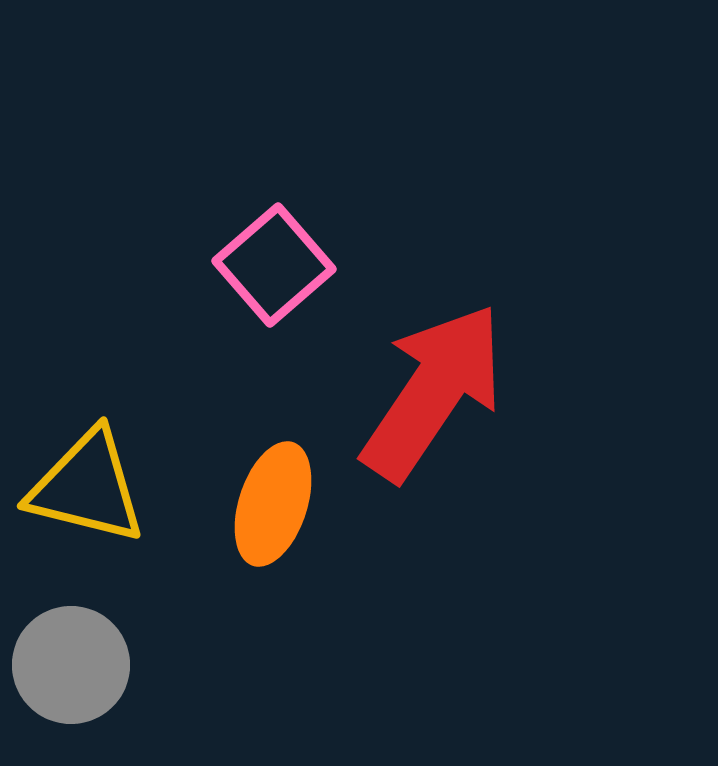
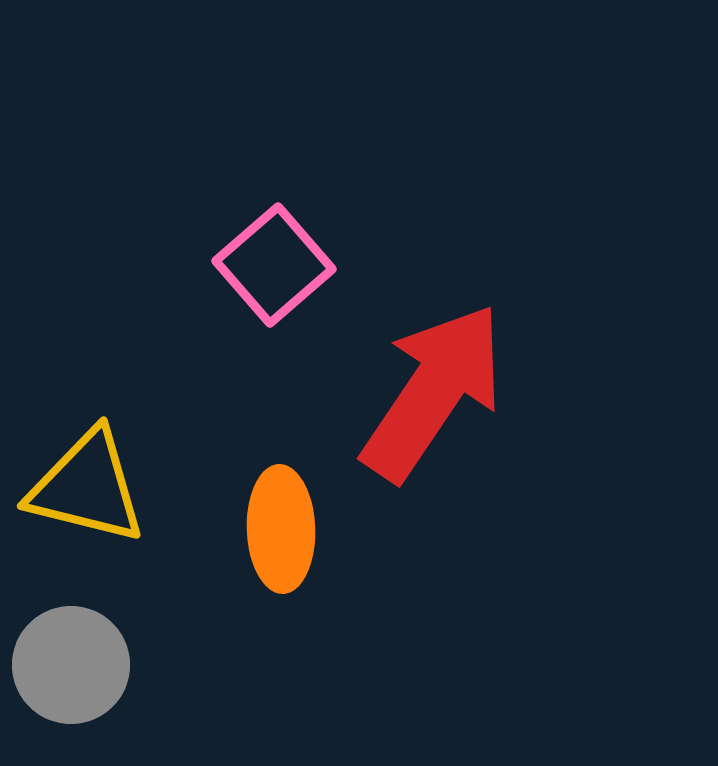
orange ellipse: moved 8 px right, 25 px down; rotated 20 degrees counterclockwise
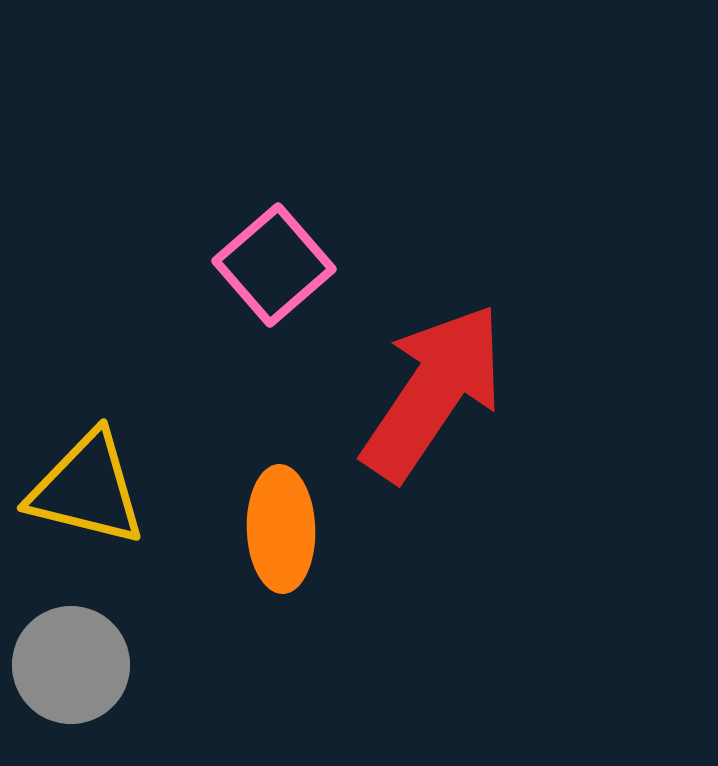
yellow triangle: moved 2 px down
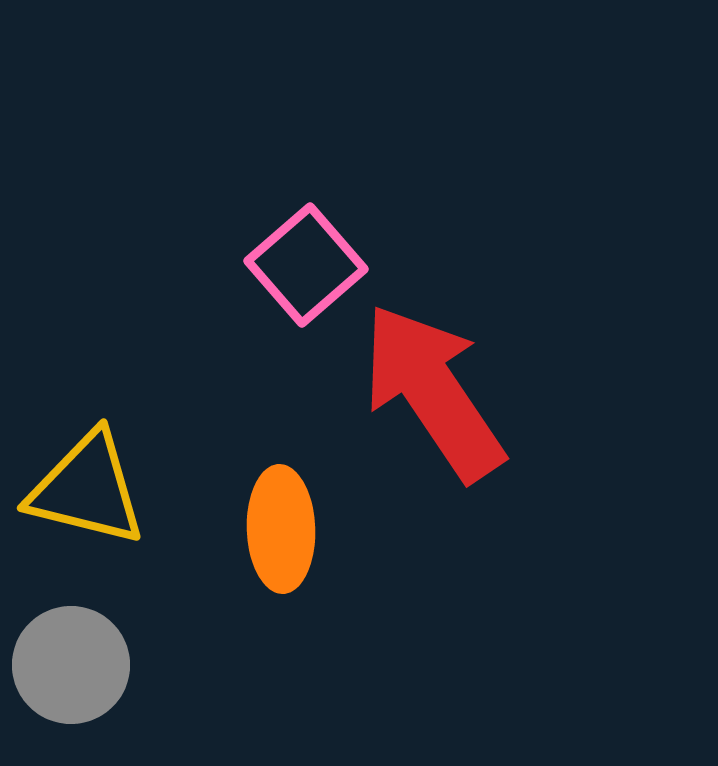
pink square: moved 32 px right
red arrow: rotated 68 degrees counterclockwise
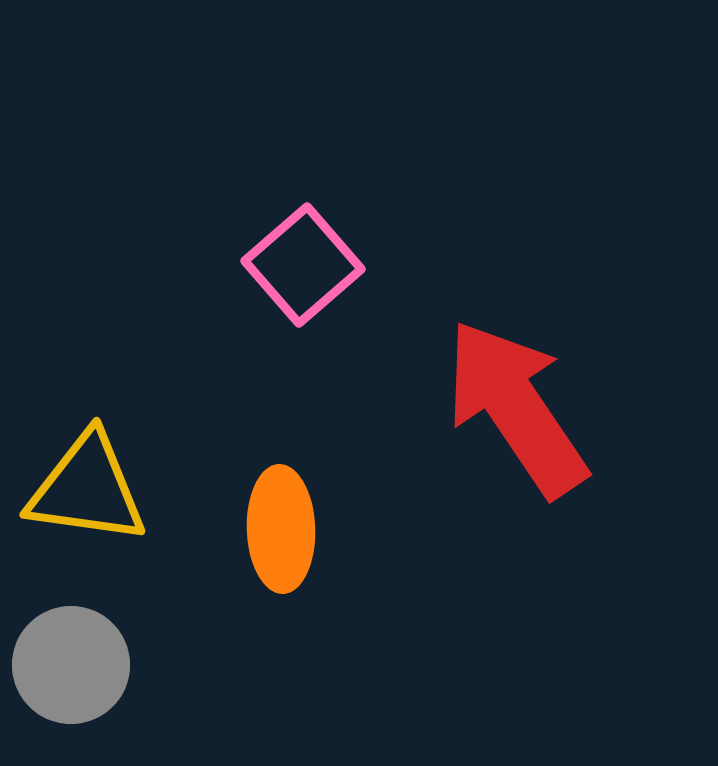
pink square: moved 3 px left
red arrow: moved 83 px right, 16 px down
yellow triangle: rotated 6 degrees counterclockwise
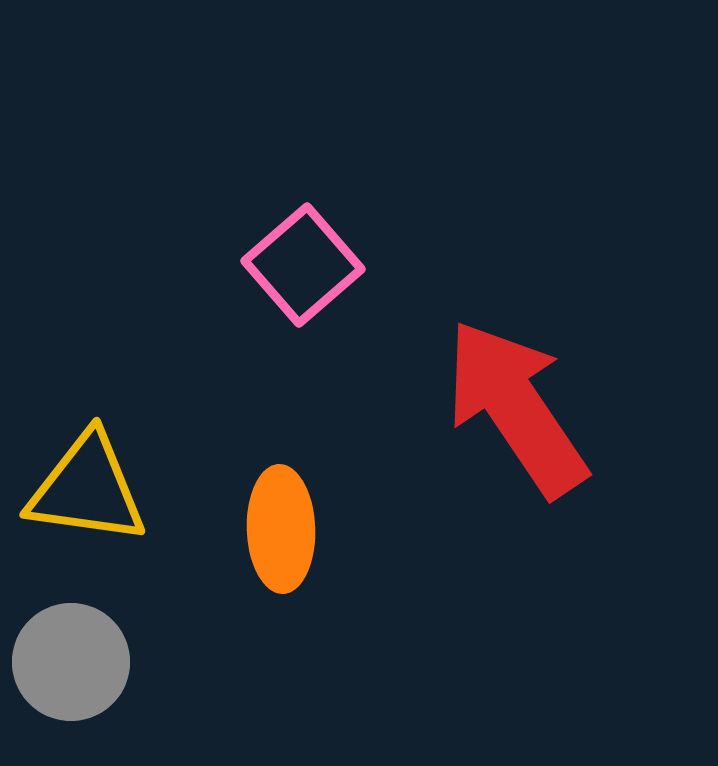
gray circle: moved 3 px up
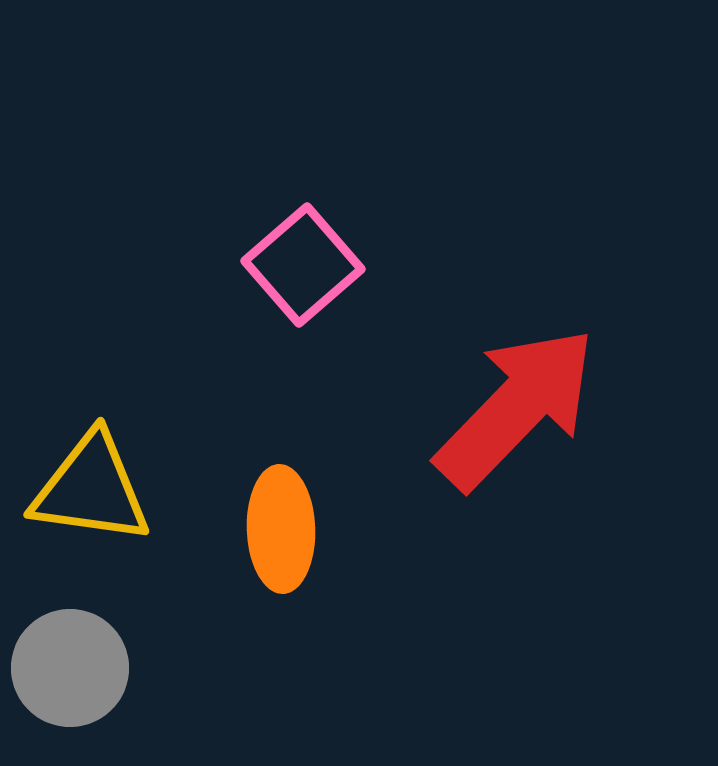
red arrow: rotated 78 degrees clockwise
yellow triangle: moved 4 px right
gray circle: moved 1 px left, 6 px down
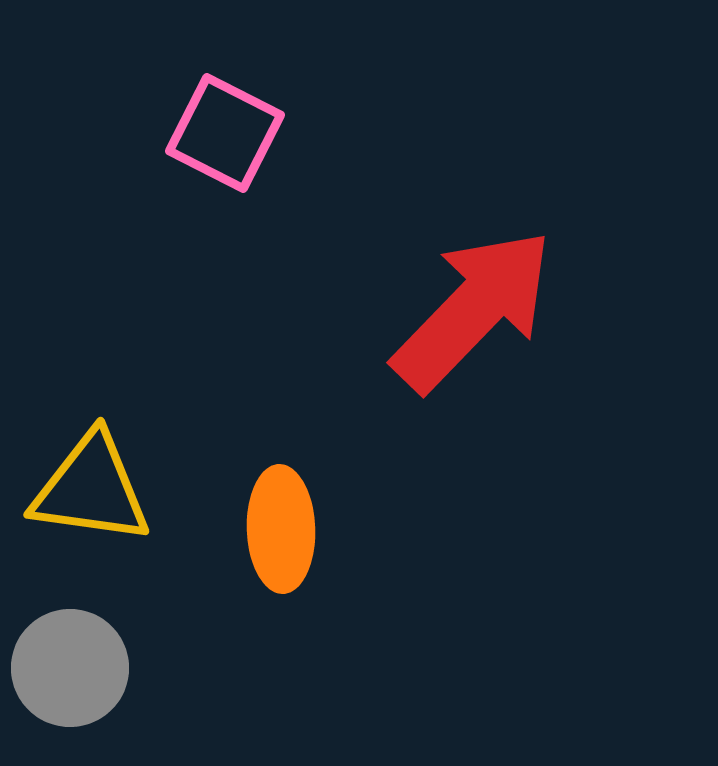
pink square: moved 78 px left, 132 px up; rotated 22 degrees counterclockwise
red arrow: moved 43 px left, 98 px up
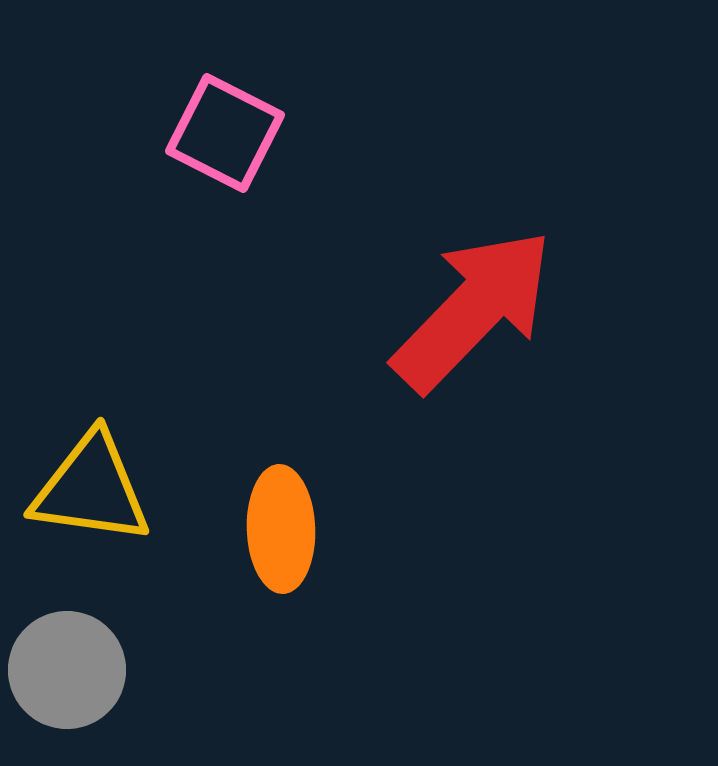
gray circle: moved 3 px left, 2 px down
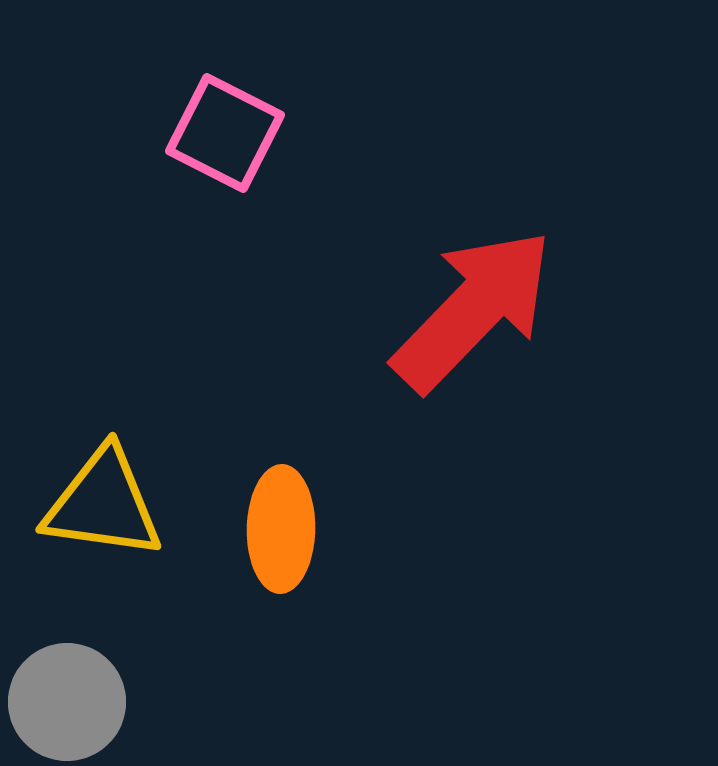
yellow triangle: moved 12 px right, 15 px down
orange ellipse: rotated 3 degrees clockwise
gray circle: moved 32 px down
